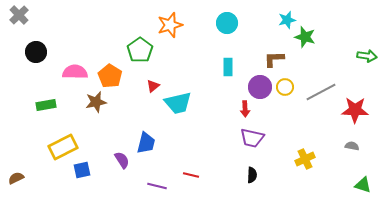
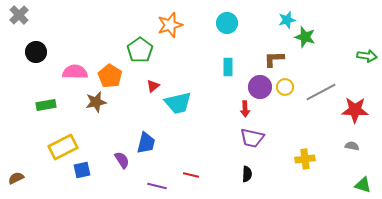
yellow cross: rotated 18 degrees clockwise
black semicircle: moved 5 px left, 1 px up
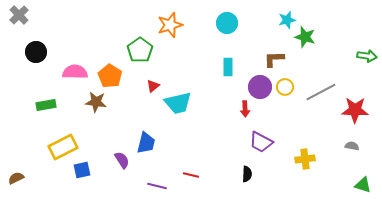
brown star: rotated 20 degrees clockwise
purple trapezoid: moved 9 px right, 4 px down; rotated 15 degrees clockwise
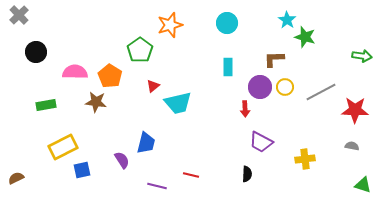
cyan star: rotated 24 degrees counterclockwise
green arrow: moved 5 px left
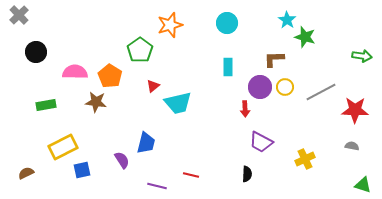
yellow cross: rotated 18 degrees counterclockwise
brown semicircle: moved 10 px right, 5 px up
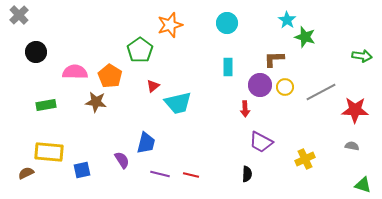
purple circle: moved 2 px up
yellow rectangle: moved 14 px left, 5 px down; rotated 32 degrees clockwise
purple line: moved 3 px right, 12 px up
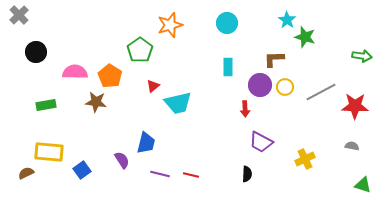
red star: moved 4 px up
blue square: rotated 24 degrees counterclockwise
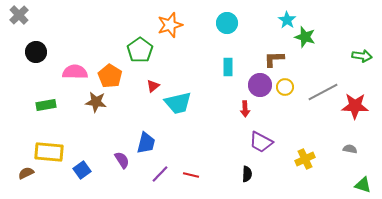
gray line: moved 2 px right
gray semicircle: moved 2 px left, 3 px down
purple line: rotated 60 degrees counterclockwise
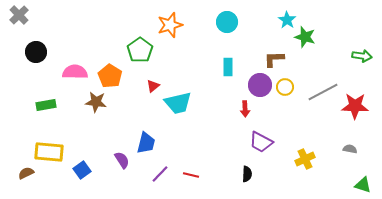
cyan circle: moved 1 px up
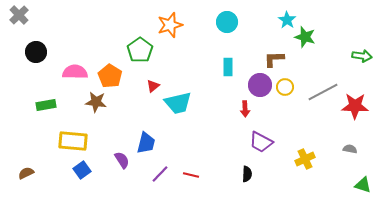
yellow rectangle: moved 24 px right, 11 px up
